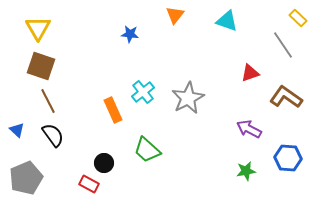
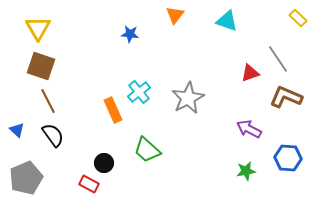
gray line: moved 5 px left, 14 px down
cyan cross: moved 4 px left
brown L-shape: rotated 12 degrees counterclockwise
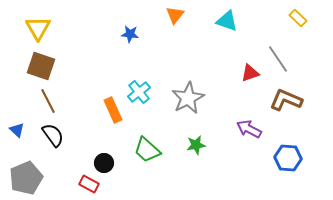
brown L-shape: moved 3 px down
green star: moved 50 px left, 26 px up
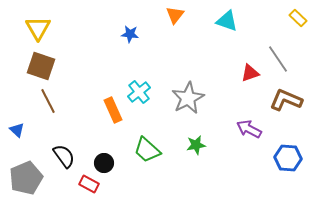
black semicircle: moved 11 px right, 21 px down
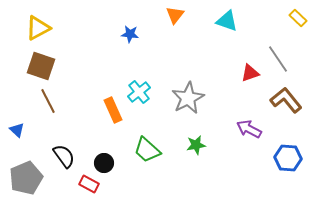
yellow triangle: rotated 32 degrees clockwise
brown L-shape: rotated 28 degrees clockwise
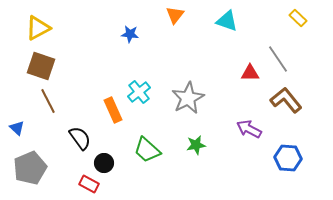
red triangle: rotated 18 degrees clockwise
blue triangle: moved 2 px up
black semicircle: moved 16 px right, 18 px up
gray pentagon: moved 4 px right, 10 px up
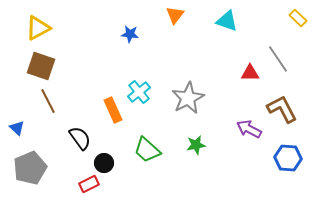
brown L-shape: moved 4 px left, 9 px down; rotated 12 degrees clockwise
red rectangle: rotated 54 degrees counterclockwise
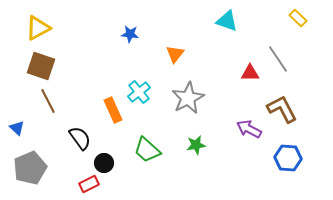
orange triangle: moved 39 px down
